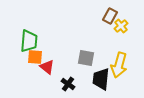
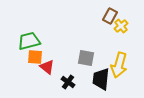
green trapezoid: rotated 110 degrees counterclockwise
black cross: moved 2 px up
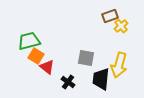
brown rectangle: rotated 42 degrees clockwise
orange square: moved 1 px right, 1 px up; rotated 28 degrees clockwise
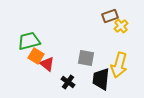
red triangle: moved 3 px up
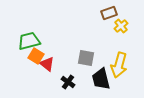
brown rectangle: moved 1 px left, 3 px up
black trapezoid: rotated 20 degrees counterclockwise
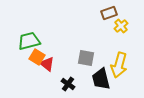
orange square: moved 1 px right, 1 px down
black cross: moved 2 px down
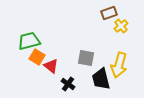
red triangle: moved 4 px right, 2 px down
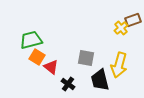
brown rectangle: moved 24 px right, 7 px down
yellow cross: moved 2 px down
green trapezoid: moved 2 px right, 1 px up
red triangle: moved 1 px down
black trapezoid: moved 1 px left, 1 px down
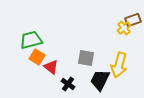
yellow cross: moved 3 px right
black trapezoid: rotated 40 degrees clockwise
